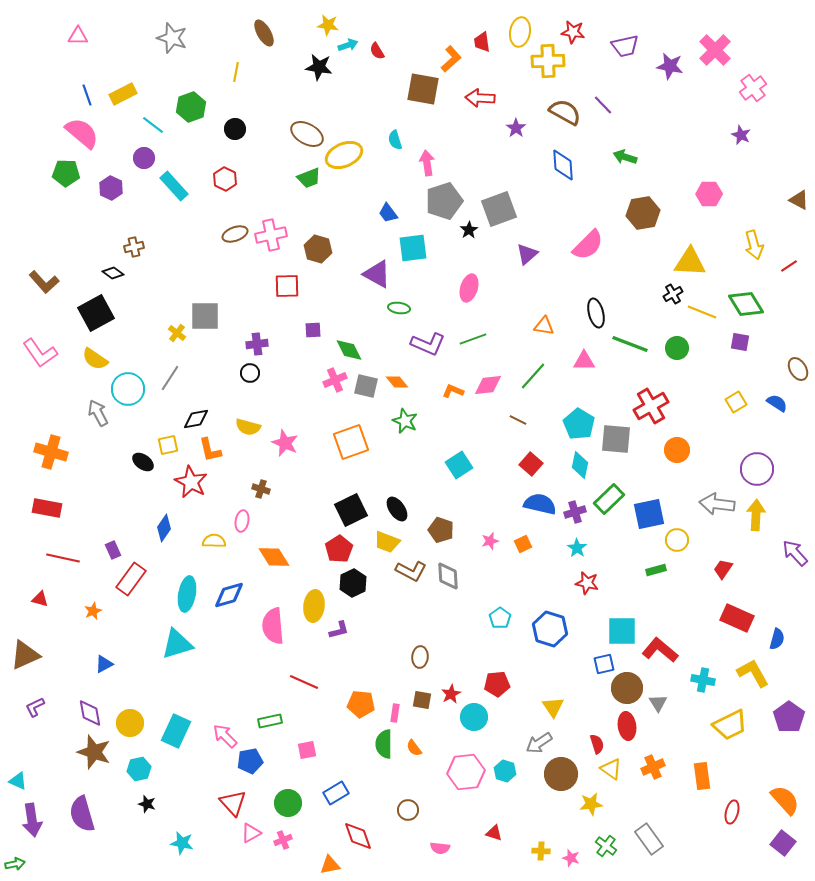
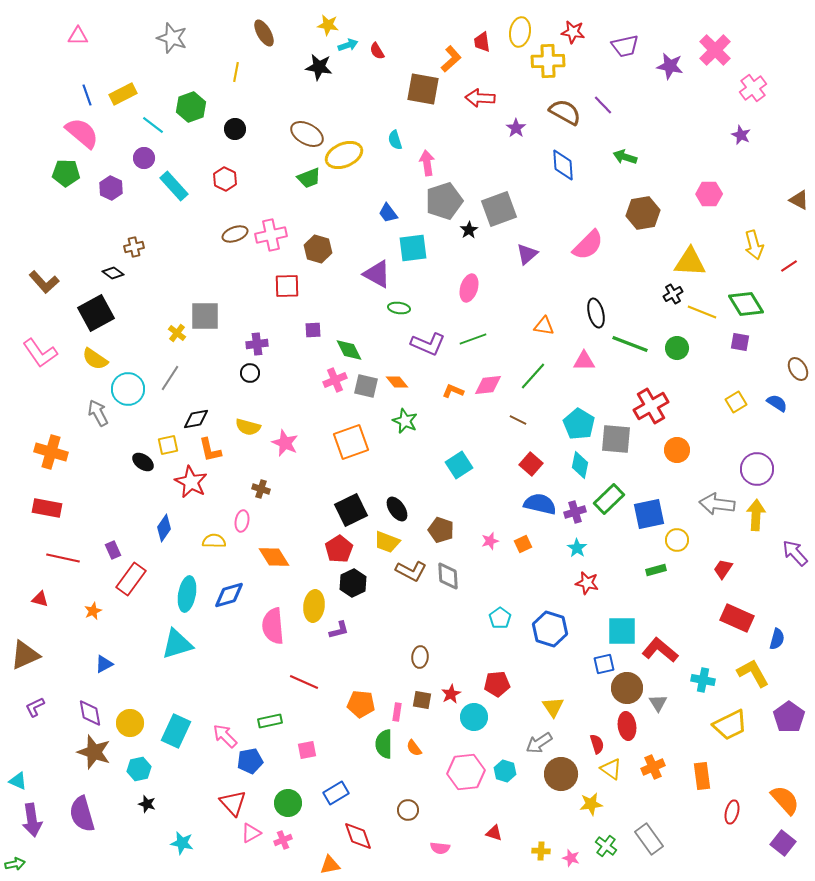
pink rectangle at (395, 713): moved 2 px right, 1 px up
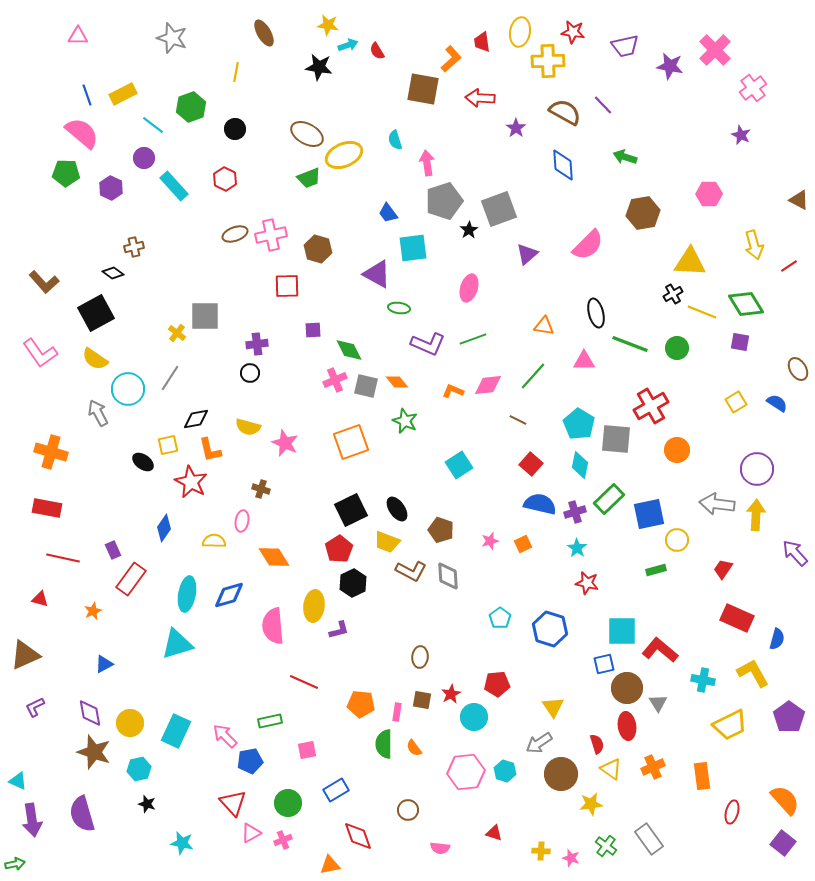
blue rectangle at (336, 793): moved 3 px up
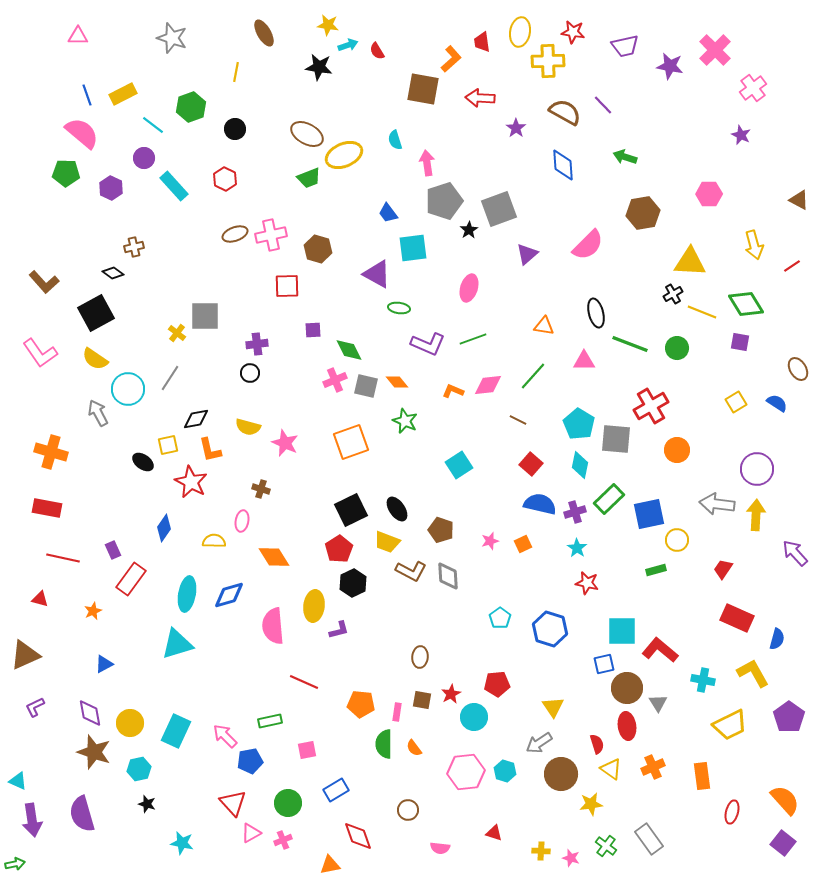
red line at (789, 266): moved 3 px right
